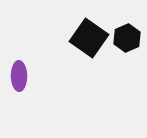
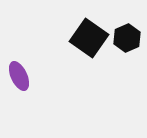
purple ellipse: rotated 24 degrees counterclockwise
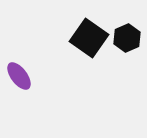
purple ellipse: rotated 12 degrees counterclockwise
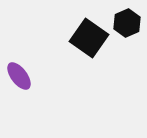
black hexagon: moved 15 px up
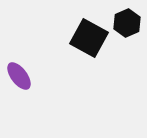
black square: rotated 6 degrees counterclockwise
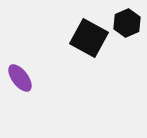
purple ellipse: moved 1 px right, 2 px down
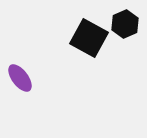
black hexagon: moved 2 px left, 1 px down
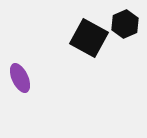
purple ellipse: rotated 12 degrees clockwise
